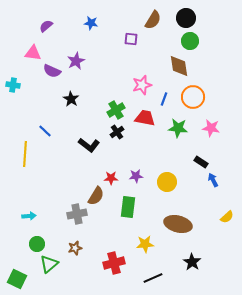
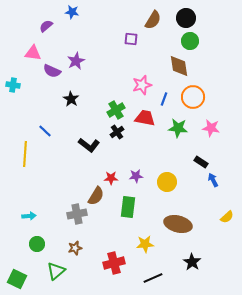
blue star at (91, 23): moved 19 px left, 11 px up
green triangle at (49, 264): moved 7 px right, 7 px down
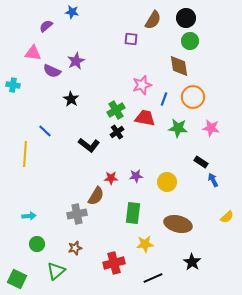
green rectangle at (128, 207): moved 5 px right, 6 px down
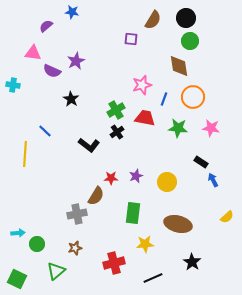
purple star at (136, 176): rotated 16 degrees counterclockwise
cyan arrow at (29, 216): moved 11 px left, 17 px down
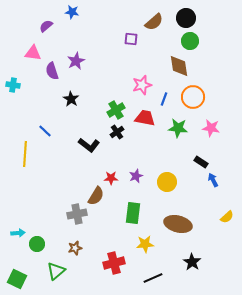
brown semicircle at (153, 20): moved 1 px right, 2 px down; rotated 18 degrees clockwise
purple semicircle at (52, 71): rotated 48 degrees clockwise
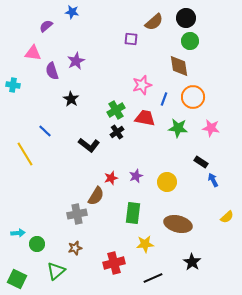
yellow line at (25, 154): rotated 35 degrees counterclockwise
red star at (111, 178): rotated 16 degrees counterclockwise
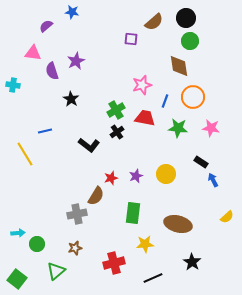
blue line at (164, 99): moved 1 px right, 2 px down
blue line at (45, 131): rotated 56 degrees counterclockwise
yellow circle at (167, 182): moved 1 px left, 8 px up
green square at (17, 279): rotated 12 degrees clockwise
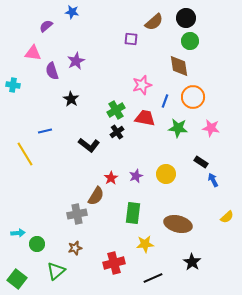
red star at (111, 178): rotated 16 degrees counterclockwise
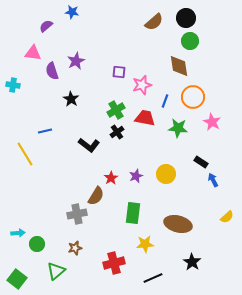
purple square at (131, 39): moved 12 px left, 33 px down
pink star at (211, 128): moved 1 px right, 6 px up; rotated 18 degrees clockwise
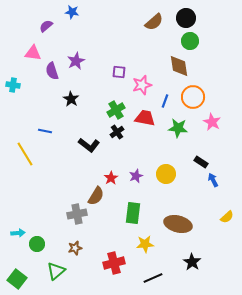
blue line at (45, 131): rotated 24 degrees clockwise
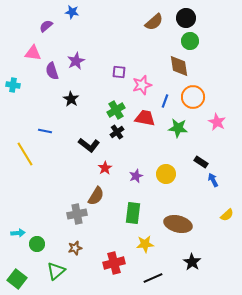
pink star at (212, 122): moved 5 px right
red star at (111, 178): moved 6 px left, 10 px up
yellow semicircle at (227, 217): moved 2 px up
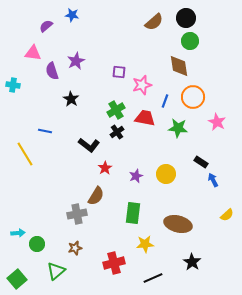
blue star at (72, 12): moved 3 px down
green square at (17, 279): rotated 12 degrees clockwise
